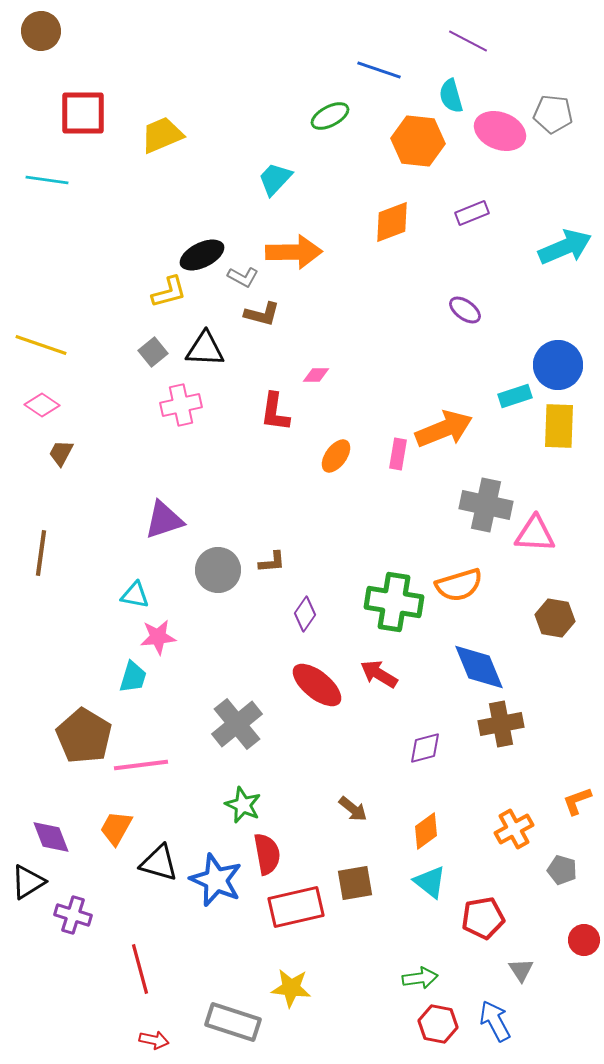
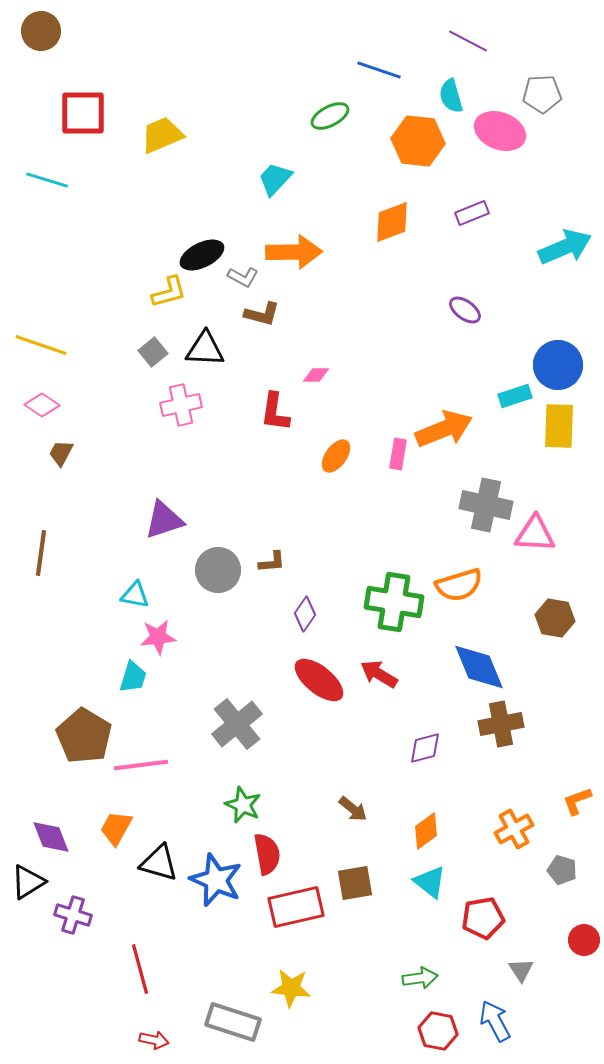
gray pentagon at (553, 114): moved 11 px left, 20 px up; rotated 9 degrees counterclockwise
cyan line at (47, 180): rotated 9 degrees clockwise
red ellipse at (317, 685): moved 2 px right, 5 px up
red hexagon at (438, 1024): moved 7 px down
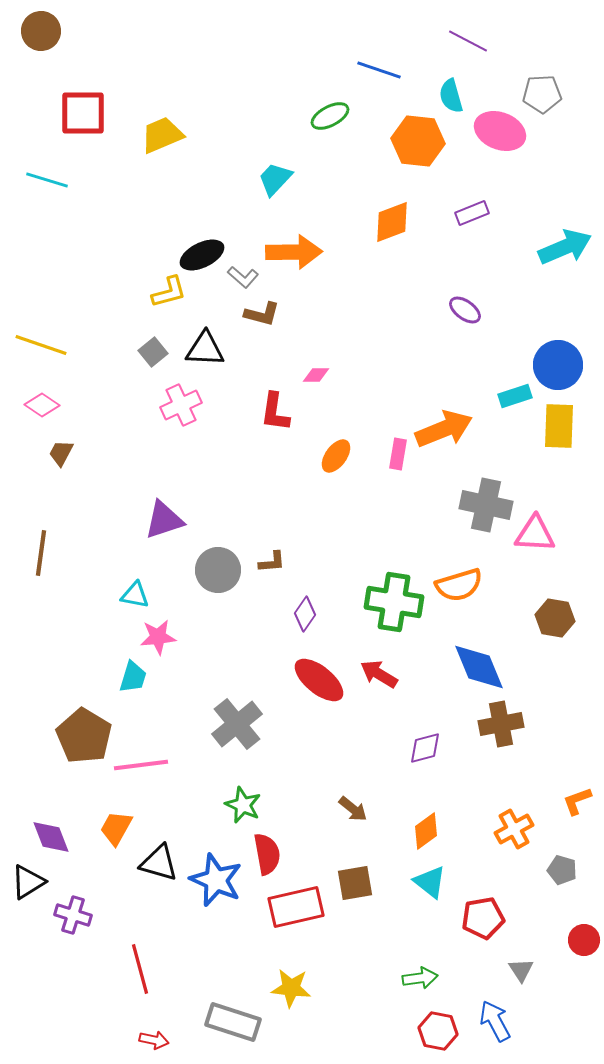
gray L-shape at (243, 277): rotated 12 degrees clockwise
pink cross at (181, 405): rotated 12 degrees counterclockwise
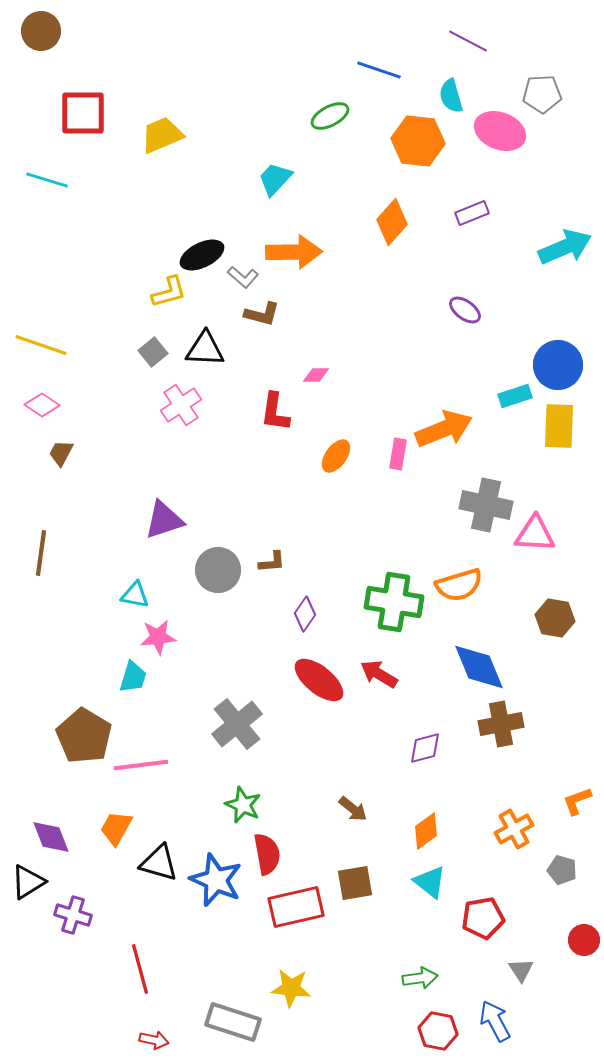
orange diamond at (392, 222): rotated 27 degrees counterclockwise
pink cross at (181, 405): rotated 9 degrees counterclockwise
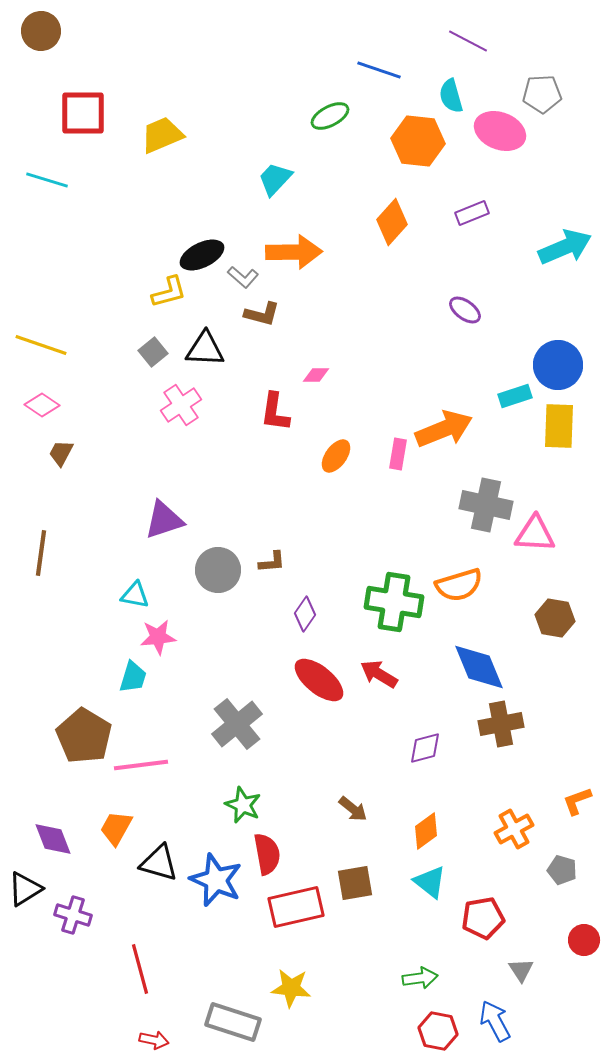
purple diamond at (51, 837): moved 2 px right, 2 px down
black triangle at (28, 882): moved 3 px left, 7 px down
